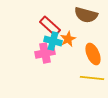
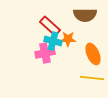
brown semicircle: moved 1 px left; rotated 15 degrees counterclockwise
orange star: rotated 28 degrees clockwise
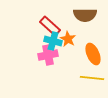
orange star: rotated 28 degrees clockwise
pink cross: moved 3 px right, 2 px down
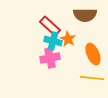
pink cross: moved 2 px right, 3 px down
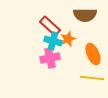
orange star: rotated 21 degrees clockwise
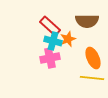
brown semicircle: moved 2 px right, 6 px down
orange ellipse: moved 4 px down
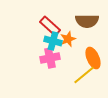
yellow line: moved 8 px left, 3 px up; rotated 45 degrees counterclockwise
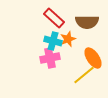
brown semicircle: moved 1 px down
red rectangle: moved 4 px right, 8 px up
orange ellipse: rotated 10 degrees counterclockwise
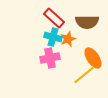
cyan cross: moved 4 px up
